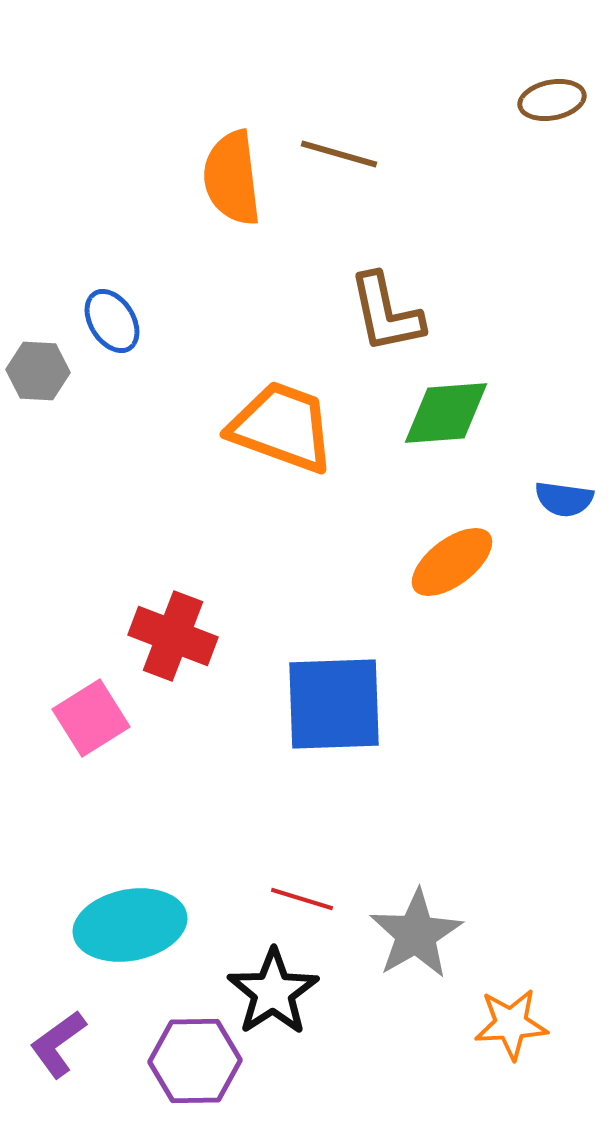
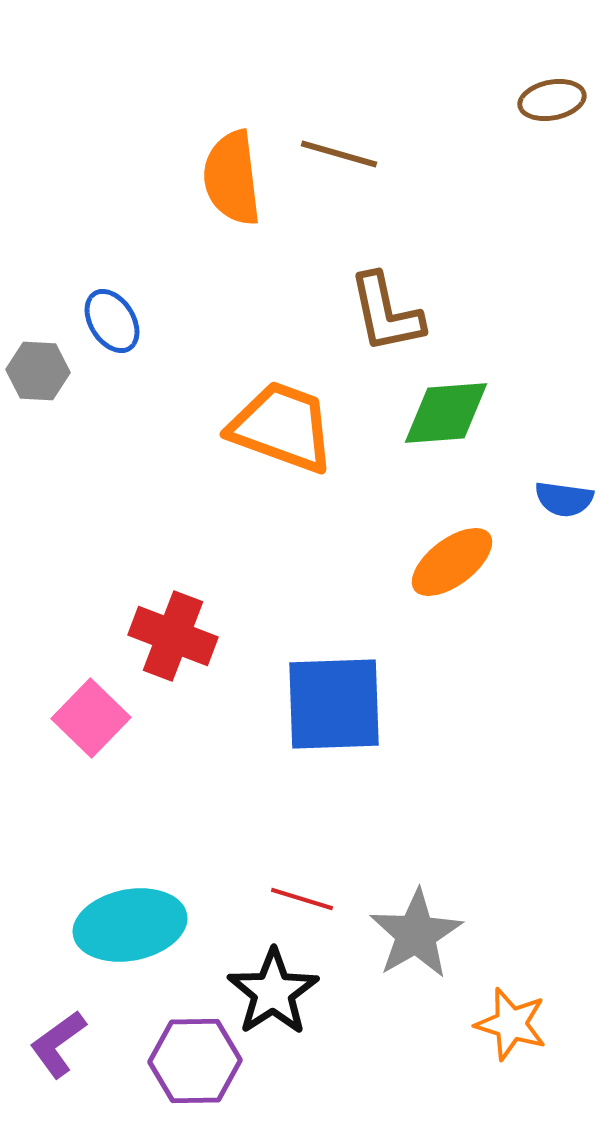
pink square: rotated 14 degrees counterclockwise
orange star: rotated 20 degrees clockwise
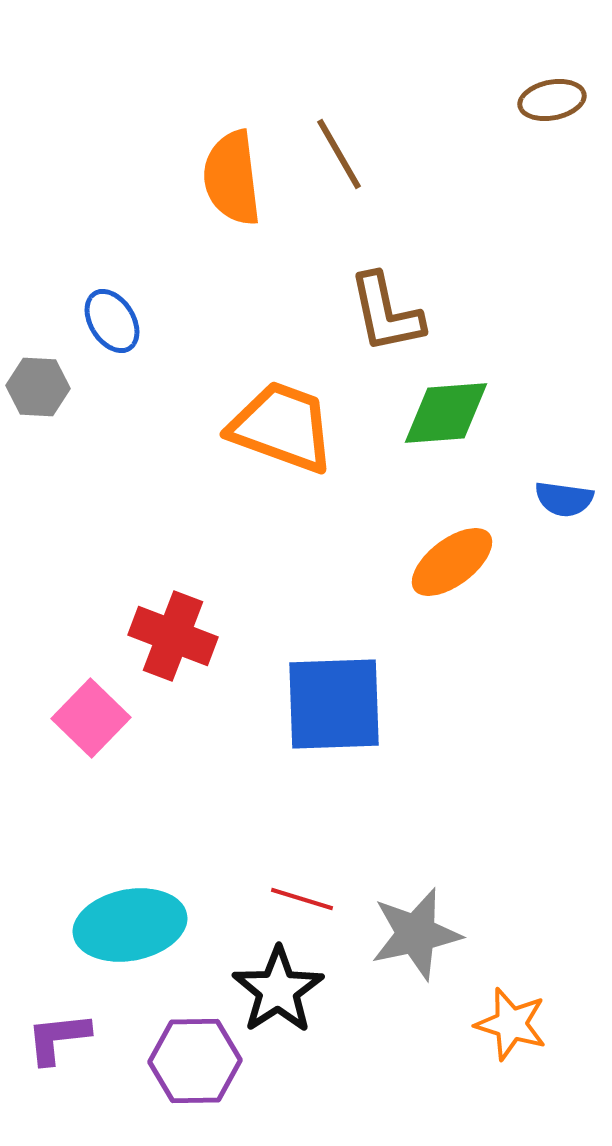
brown line: rotated 44 degrees clockwise
gray hexagon: moved 16 px down
gray star: rotated 18 degrees clockwise
black star: moved 5 px right, 2 px up
purple L-shape: moved 6 px up; rotated 30 degrees clockwise
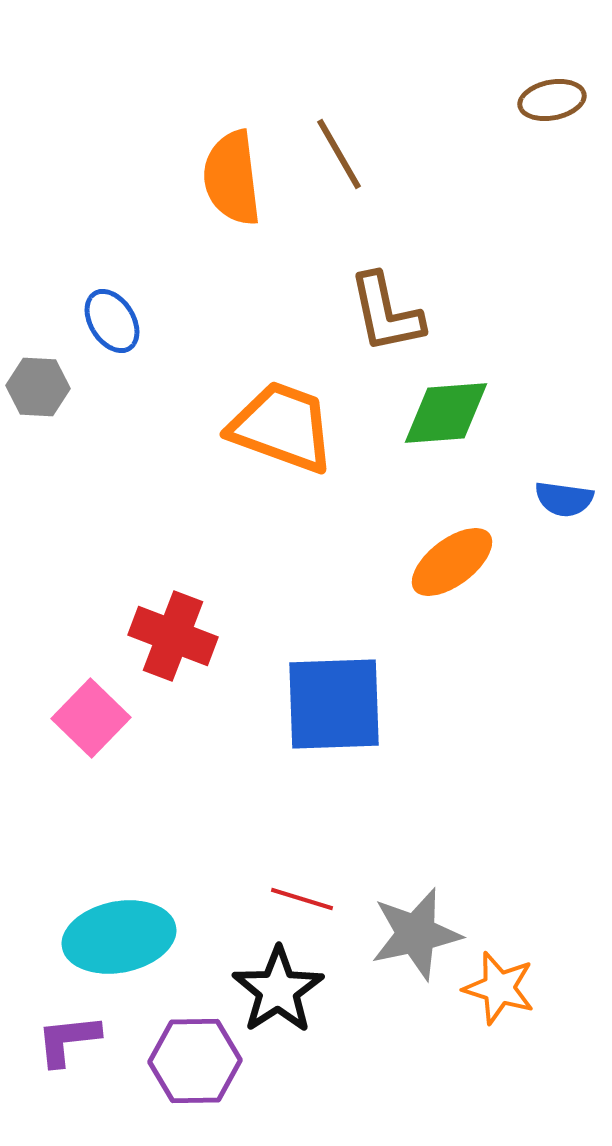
cyan ellipse: moved 11 px left, 12 px down
orange star: moved 12 px left, 36 px up
purple L-shape: moved 10 px right, 2 px down
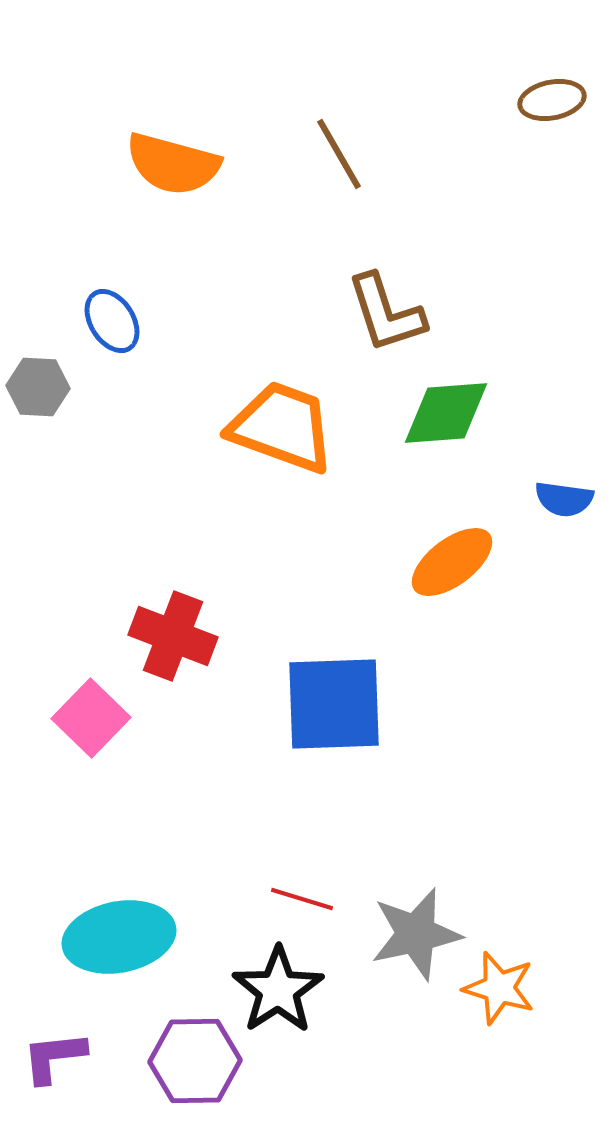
orange semicircle: moved 59 px left, 14 px up; rotated 68 degrees counterclockwise
brown L-shape: rotated 6 degrees counterclockwise
purple L-shape: moved 14 px left, 17 px down
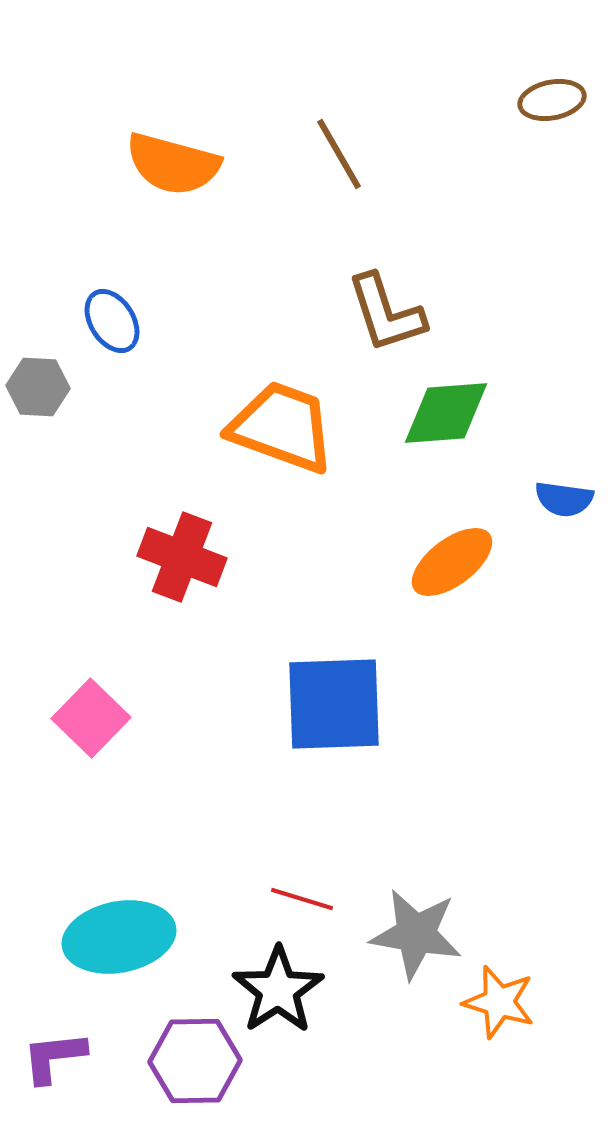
red cross: moved 9 px right, 79 px up
gray star: rotated 22 degrees clockwise
orange star: moved 14 px down
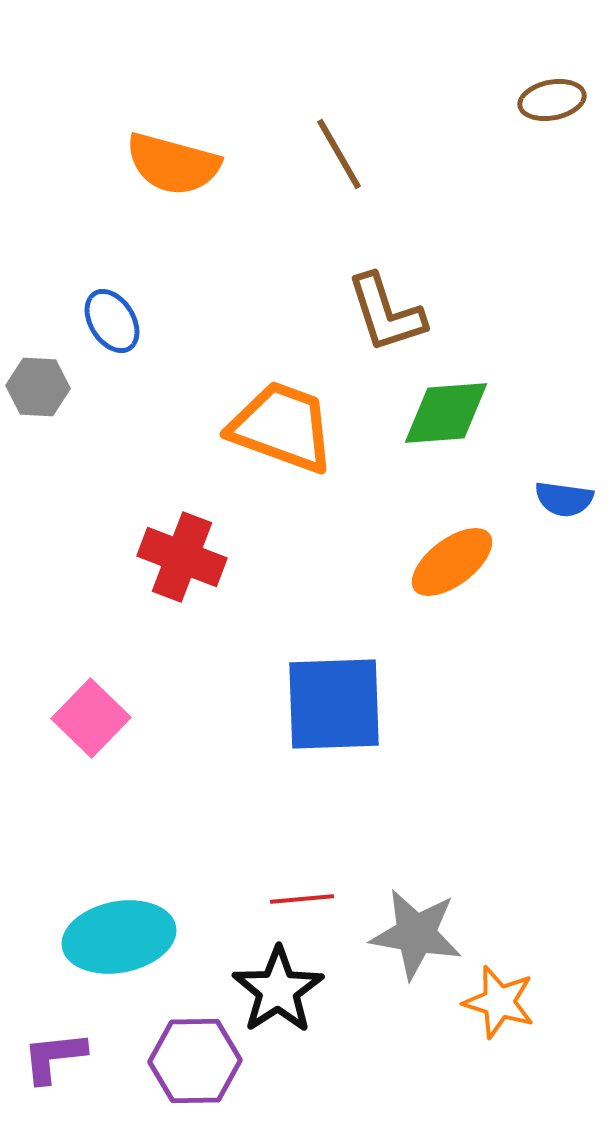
red line: rotated 22 degrees counterclockwise
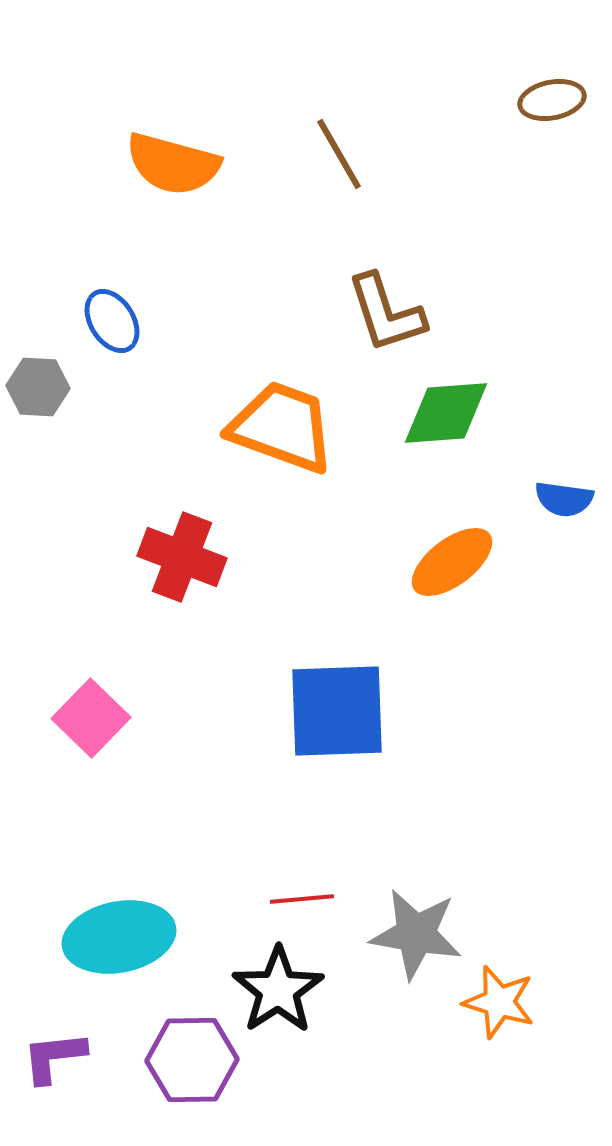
blue square: moved 3 px right, 7 px down
purple hexagon: moved 3 px left, 1 px up
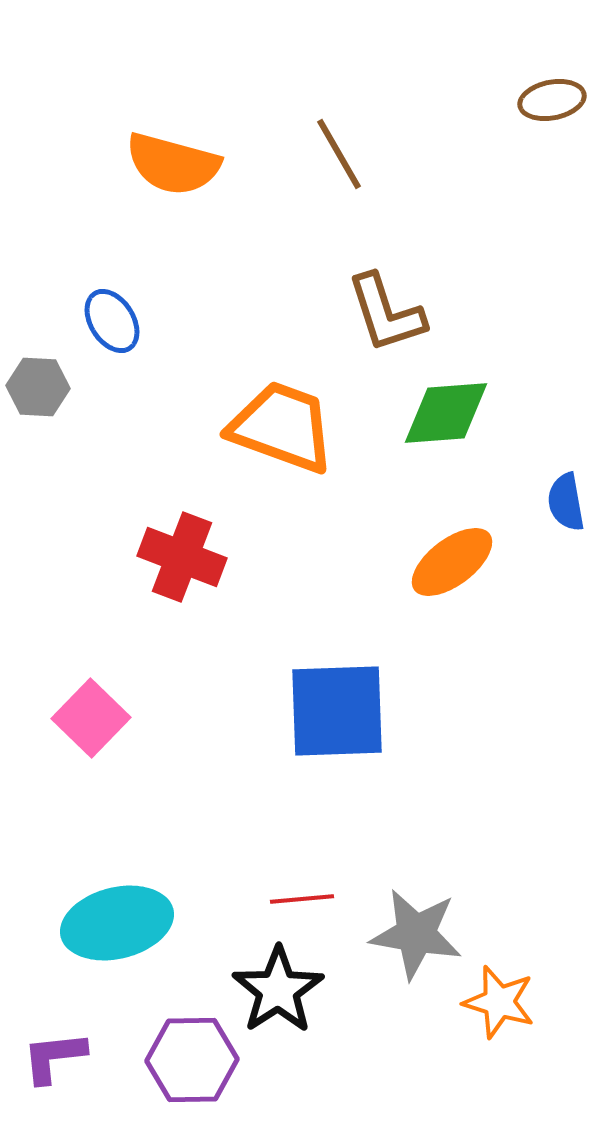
blue semicircle: moved 2 px right, 3 px down; rotated 72 degrees clockwise
cyan ellipse: moved 2 px left, 14 px up; rotated 3 degrees counterclockwise
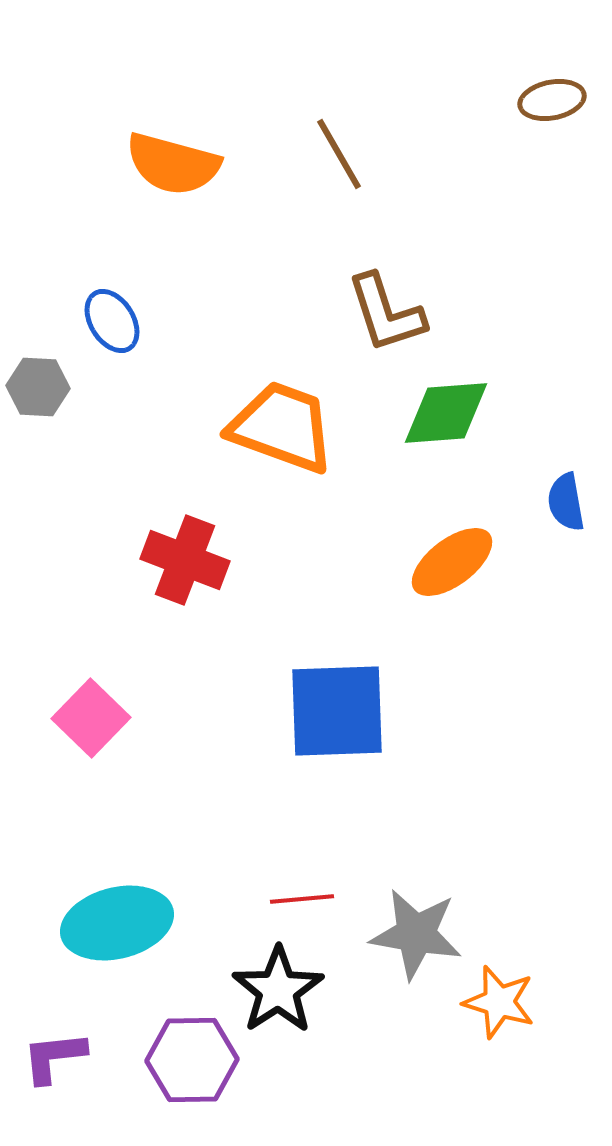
red cross: moved 3 px right, 3 px down
